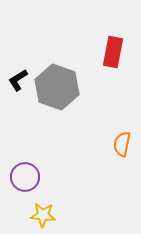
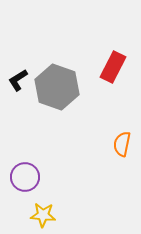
red rectangle: moved 15 px down; rotated 16 degrees clockwise
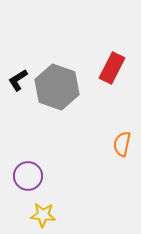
red rectangle: moved 1 px left, 1 px down
purple circle: moved 3 px right, 1 px up
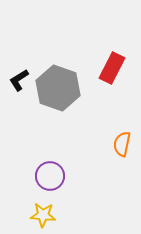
black L-shape: moved 1 px right
gray hexagon: moved 1 px right, 1 px down
purple circle: moved 22 px right
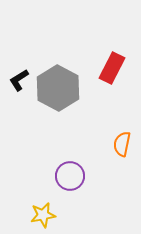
gray hexagon: rotated 9 degrees clockwise
purple circle: moved 20 px right
yellow star: rotated 15 degrees counterclockwise
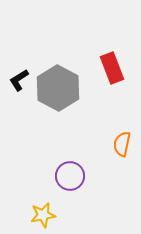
red rectangle: rotated 48 degrees counterclockwise
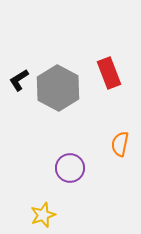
red rectangle: moved 3 px left, 5 px down
orange semicircle: moved 2 px left
purple circle: moved 8 px up
yellow star: rotated 10 degrees counterclockwise
